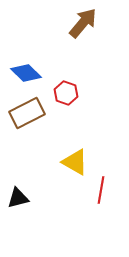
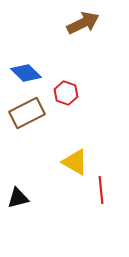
brown arrow: rotated 24 degrees clockwise
red line: rotated 16 degrees counterclockwise
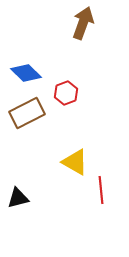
brown arrow: rotated 44 degrees counterclockwise
red hexagon: rotated 20 degrees clockwise
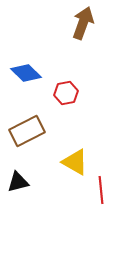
red hexagon: rotated 10 degrees clockwise
brown rectangle: moved 18 px down
black triangle: moved 16 px up
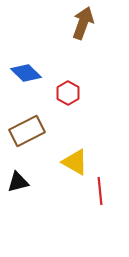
red hexagon: moved 2 px right; rotated 20 degrees counterclockwise
red line: moved 1 px left, 1 px down
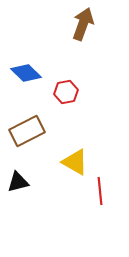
brown arrow: moved 1 px down
red hexagon: moved 2 px left, 1 px up; rotated 20 degrees clockwise
